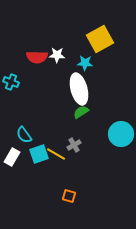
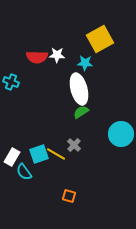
cyan semicircle: moved 37 px down
gray cross: rotated 16 degrees counterclockwise
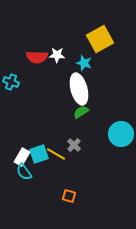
cyan star: moved 1 px left; rotated 14 degrees clockwise
white rectangle: moved 10 px right
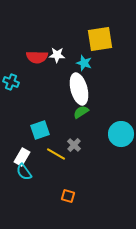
yellow square: rotated 20 degrees clockwise
cyan square: moved 1 px right, 24 px up
orange square: moved 1 px left
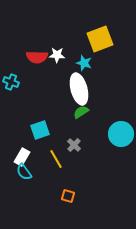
yellow square: rotated 12 degrees counterclockwise
yellow line: moved 5 px down; rotated 30 degrees clockwise
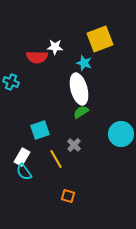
white star: moved 2 px left, 8 px up
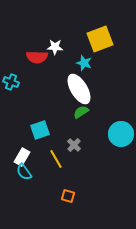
white ellipse: rotated 16 degrees counterclockwise
